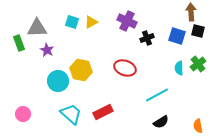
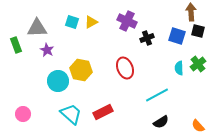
green rectangle: moved 3 px left, 2 px down
red ellipse: rotated 50 degrees clockwise
orange semicircle: rotated 32 degrees counterclockwise
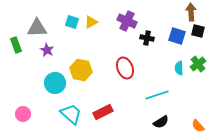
black cross: rotated 32 degrees clockwise
cyan circle: moved 3 px left, 2 px down
cyan line: rotated 10 degrees clockwise
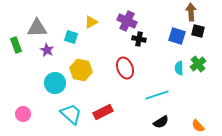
cyan square: moved 1 px left, 15 px down
black cross: moved 8 px left, 1 px down
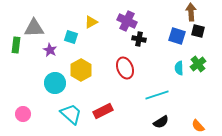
gray triangle: moved 3 px left
green rectangle: rotated 28 degrees clockwise
purple star: moved 3 px right
yellow hexagon: rotated 20 degrees clockwise
red rectangle: moved 1 px up
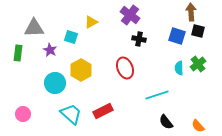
purple cross: moved 3 px right, 6 px up; rotated 12 degrees clockwise
green rectangle: moved 2 px right, 8 px down
black semicircle: moved 5 px right; rotated 84 degrees clockwise
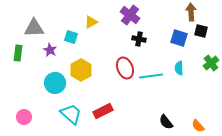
black square: moved 3 px right
blue square: moved 2 px right, 2 px down
green cross: moved 13 px right, 1 px up
cyan line: moved 6 px left, 19 px up; rotated 10 degrees clockwise
pink circle: moved 1 px right, 3 px down
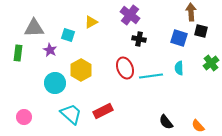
cyan square: moved 3 px left, 2 px up
